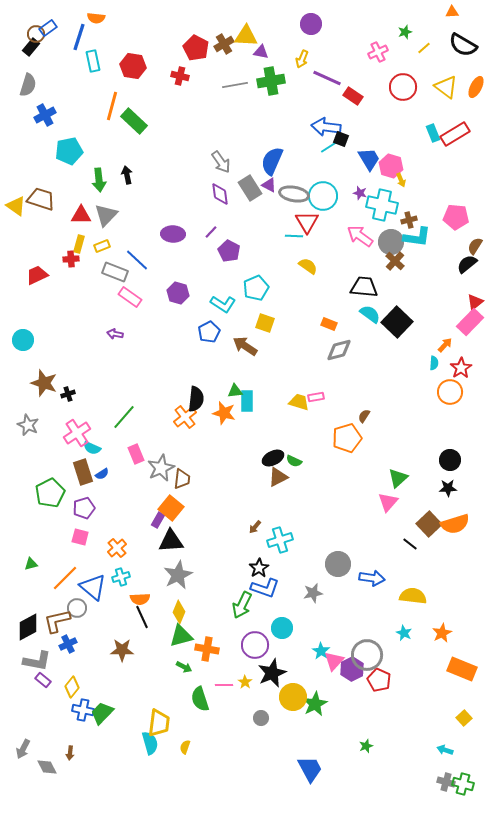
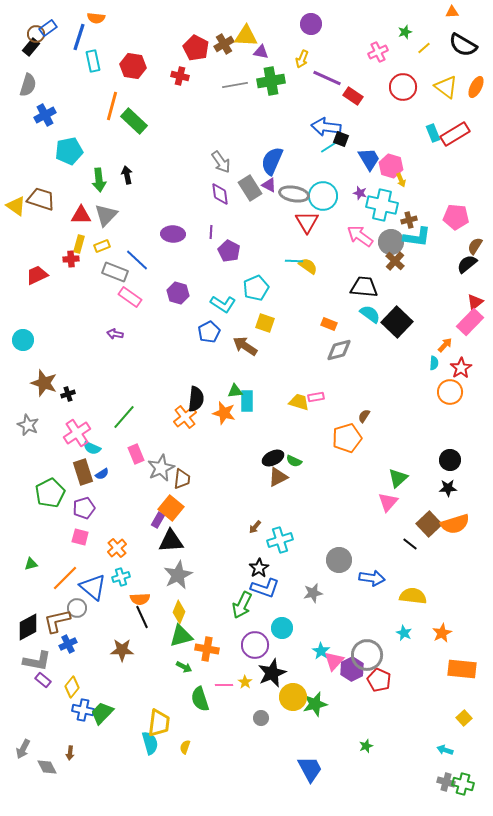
purple line at (211, 232): rotated 40 degrees counterclockwise
cyan line at (294, 236): moved 25 px down
gray circle at (338, 564): moved 1 px right, 4 px up
orange rectangle at (462, 669): rotated 16 degrees counterclockwise
green star at (315, 704): rotated 15 degrees clockwise
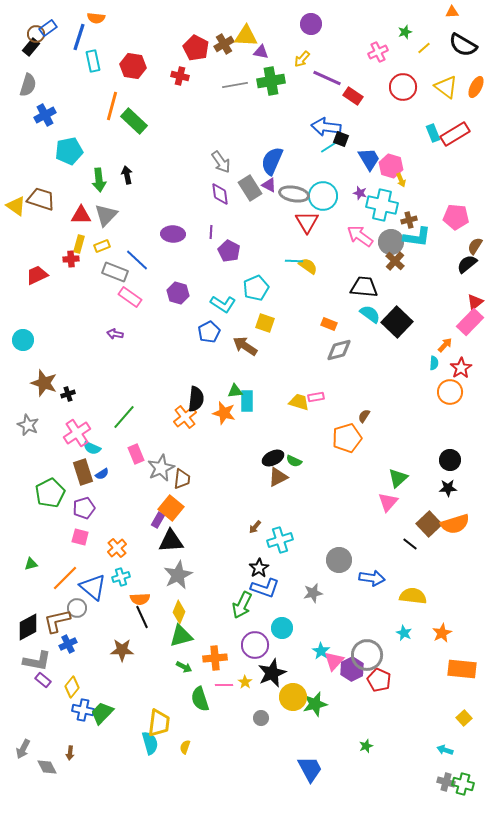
yellow arrow at (302, 59): rotated 18 degrees clockwise
orange cross at (207, 649): moved 8 px right, 9 px down; rotated 15 degrees counterclockwise
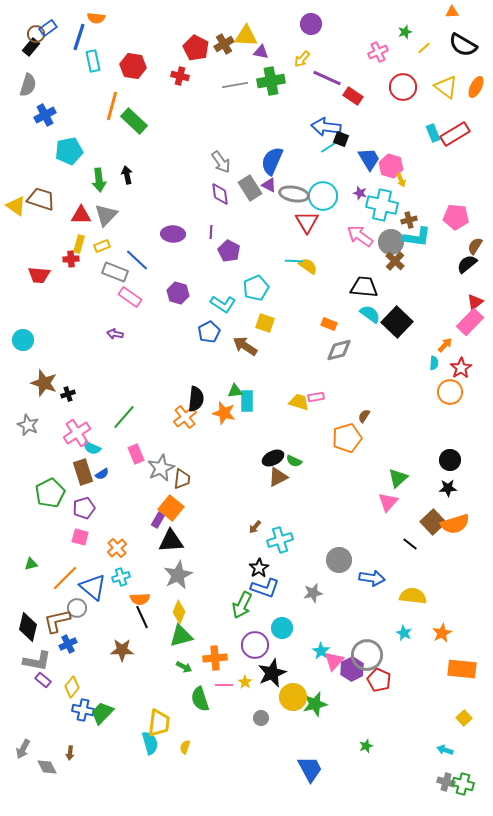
red trapezoid at (37, 275): moved 2 px right; rotated 150 degrees counterclockwise
brown square at (429, 524): moved 4 px right, 2 px up
black diamond at (28, 627): rotated 48 degrees counterclockwise
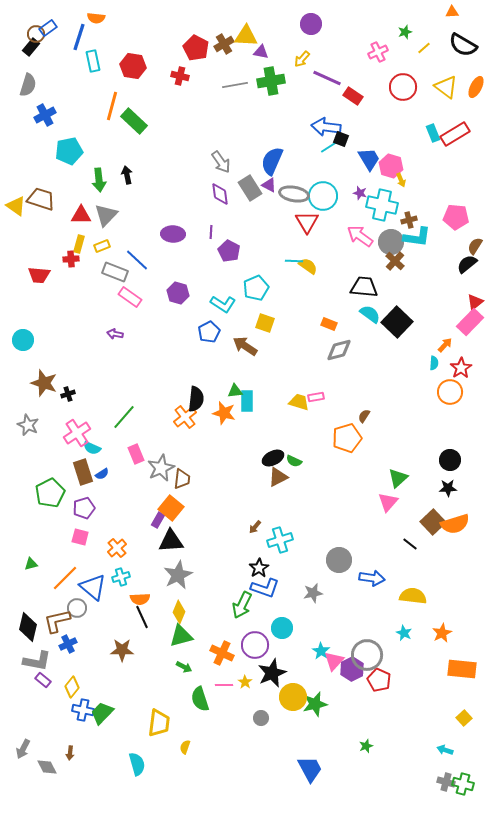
orange cross at (215, 658): moved 7 px right, 5 px up; rotated 30 degrees clockwise
cyan semicircle at (150, 743): moved 13 px left, 21 px down
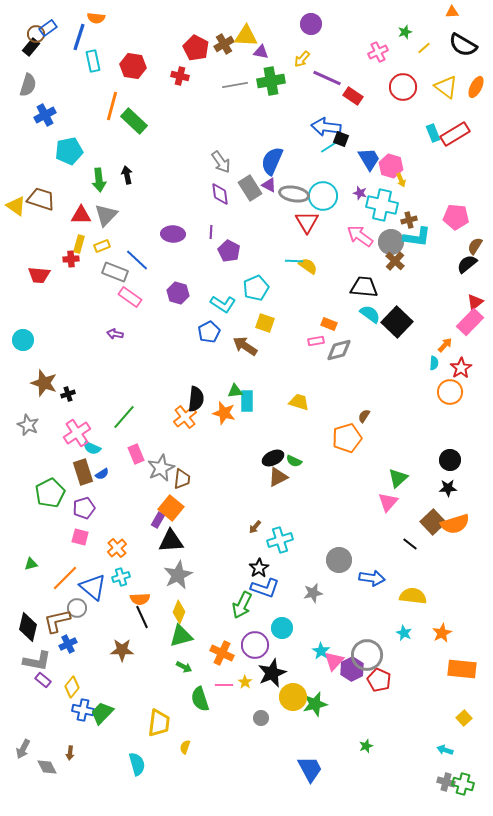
pink rectangle at (316, 397): moved 56 px up
